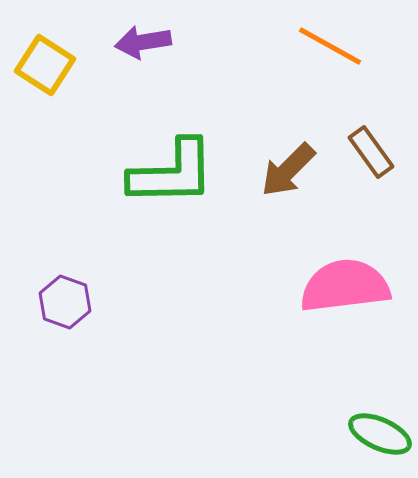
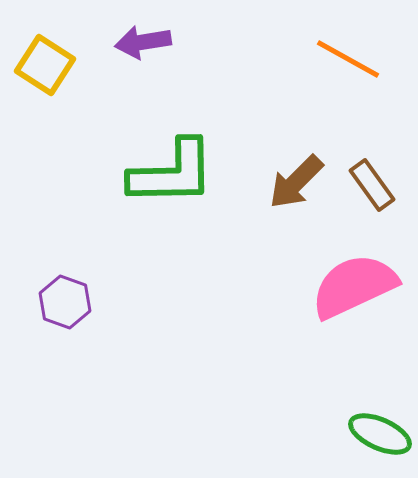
orange line: moved 18 px right, 13 px down
brown rectangle: moved 1 px right, 33 px down
brown arrow: moved 8 px right, 12 px down
pink semicircle: moved 9 px right; rotated 18 degrees counterclockwise
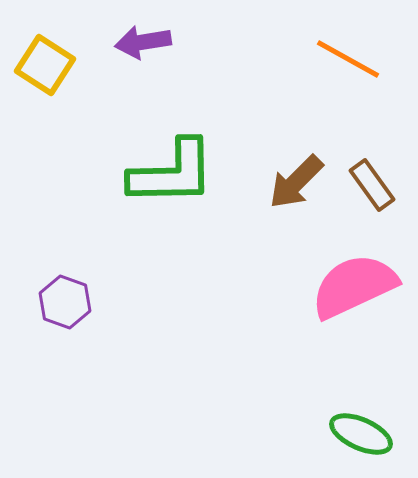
green ellipse: moved 19 px left
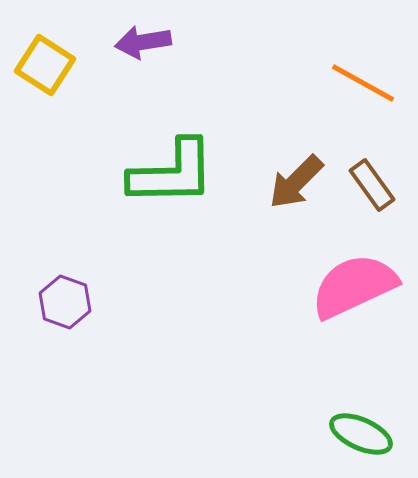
orange line: moved 15 px right, 24 px down
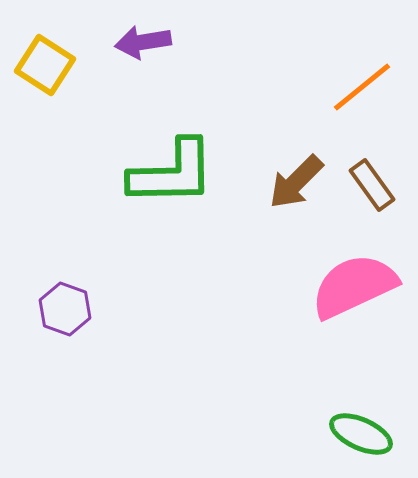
orange line: moved 1 px left, 4 px down; rotated 68 degrees counterclockwise
purple hexagon: moved 7 px down
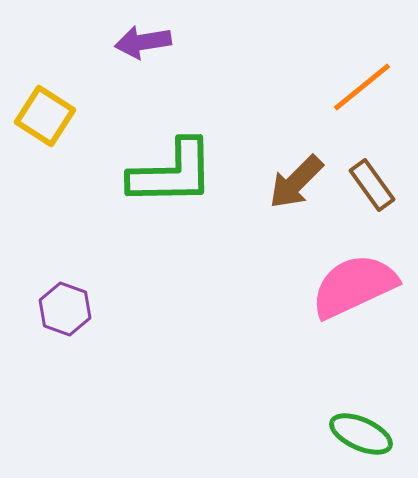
yellow square: moved 51 px down
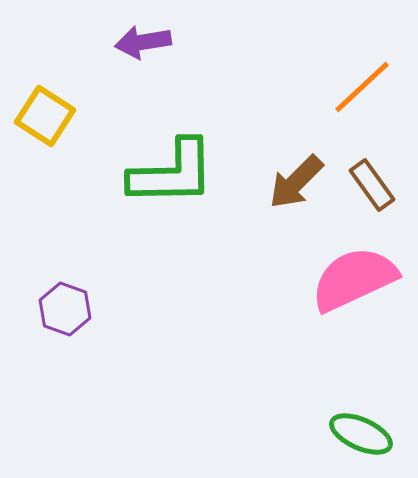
orange line: rotated 4 degrees counterclockwise
pink semicircle: moved 7 px up
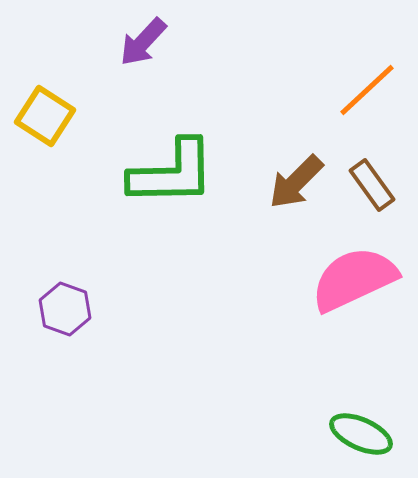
purple arrow: rotated 38 degrees counterclockwise
orange line: moved 5 px right, 3 px down
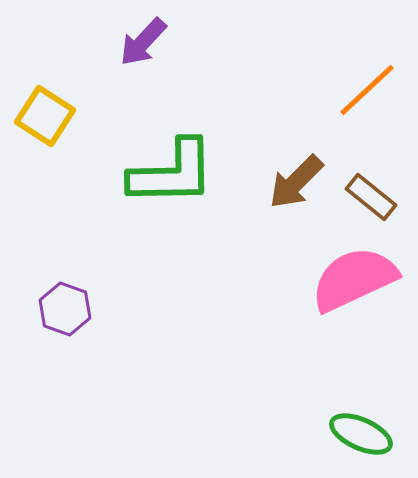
brown rectangle: moved 1 px left, 12 px down; rotated 15 degrees counterclockwise
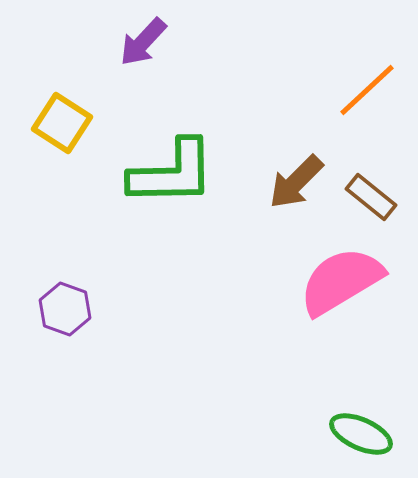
yellow square: moved 17 px right, 7 px down
pink semicircle: moved 13 px left, 2 px down; rotated 6 degrees counterclockwise
